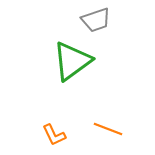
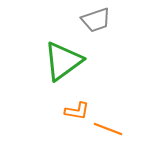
green triangle: moved 9 px left
orange L-shape: moved 23 px right, 24 px up; rotated 55 degrees counterclockwise
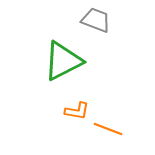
gray trapezoid: rotated 140 degrees counterclockwise
green triangle: rotated 9 degrees clockwise
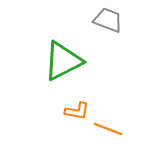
gray trapezoid: moved 12 px right
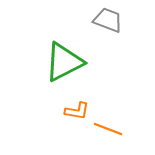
green triangle: moved 1 px right, 1 px down
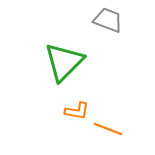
green triangle: rotated 18 degrees counterclockwise
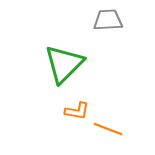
gray trapezoid: rotated 24 degrees counterclockwise
green triangle: moved 2 px down
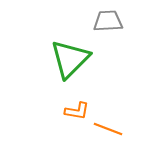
gray trapezoid: moved 1 px down
green triangle: moved 6 px right, 5 px up
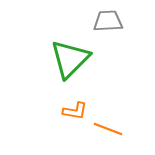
orange L-shape: moved 2 px left
